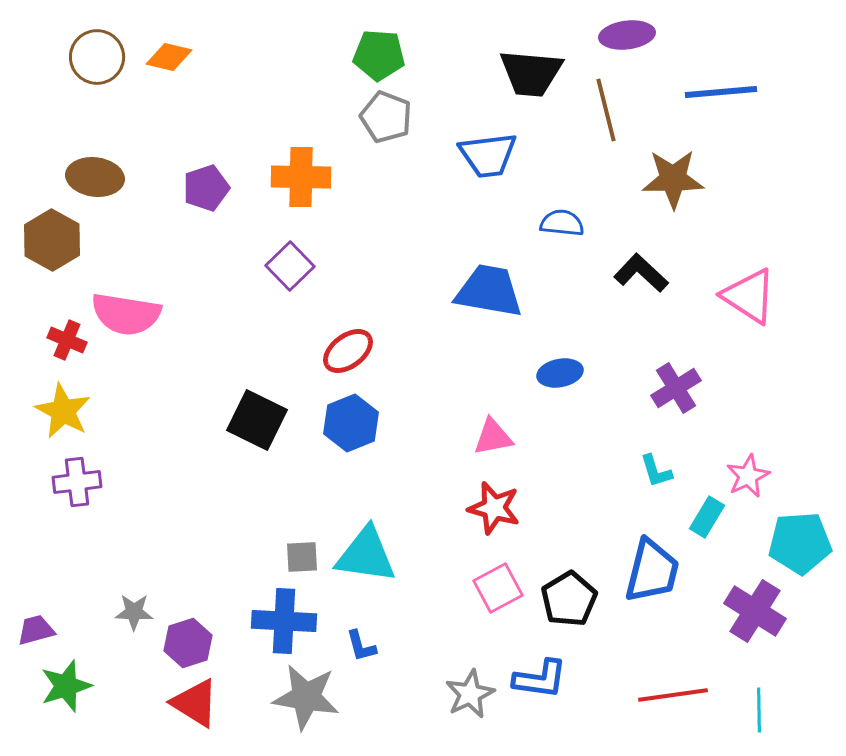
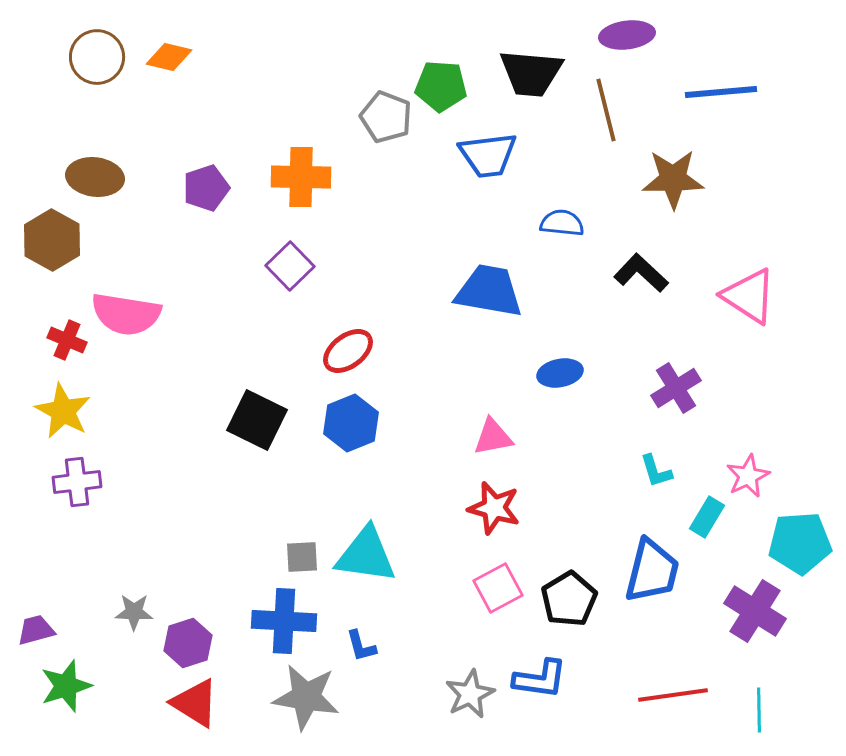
green pentagon at (379, 55): moved 62 px right, 31 px down
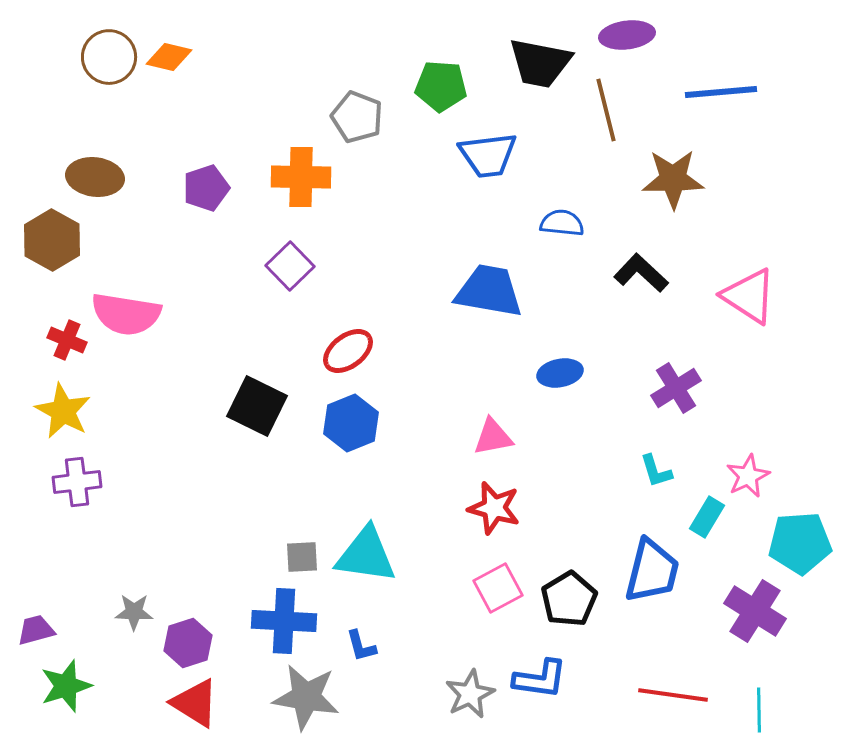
brown circle at (97, 57): moved 12 px right
black trapezoid at (531, 73): moved 9 px right, 10 px up; rotated 6 degrees clockwise
gray pentagon at (386, 117): moved 29 px left
black square at (257, 420): moved 14 px up
red line at (673, 695): rotated 16 degrees clockwise
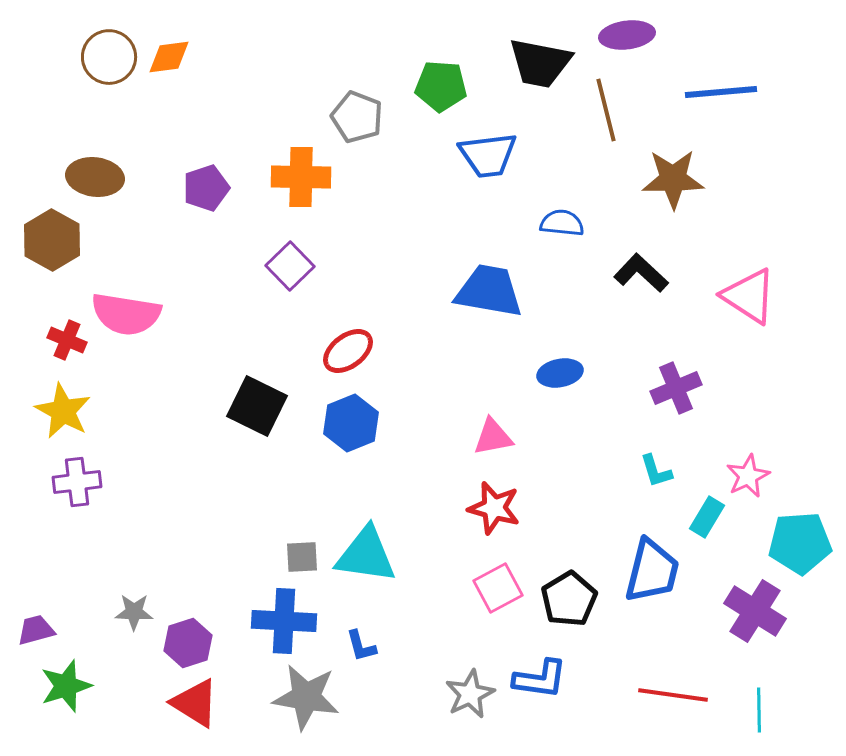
orange diamond at (169, 57): rotated 21 degrees counterclockwise
purple cross at (676, 388): rotated 9 degrees clockwise
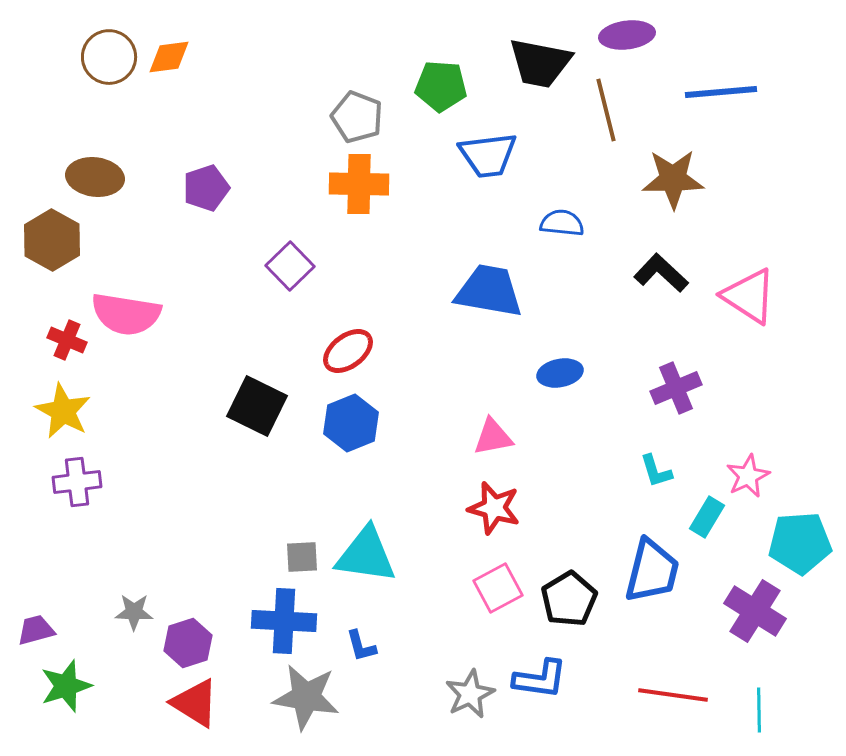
orange cross at (301, 177): moved 58 px right, 7 px down
black L-shape at (641, 273): moved 20 px right
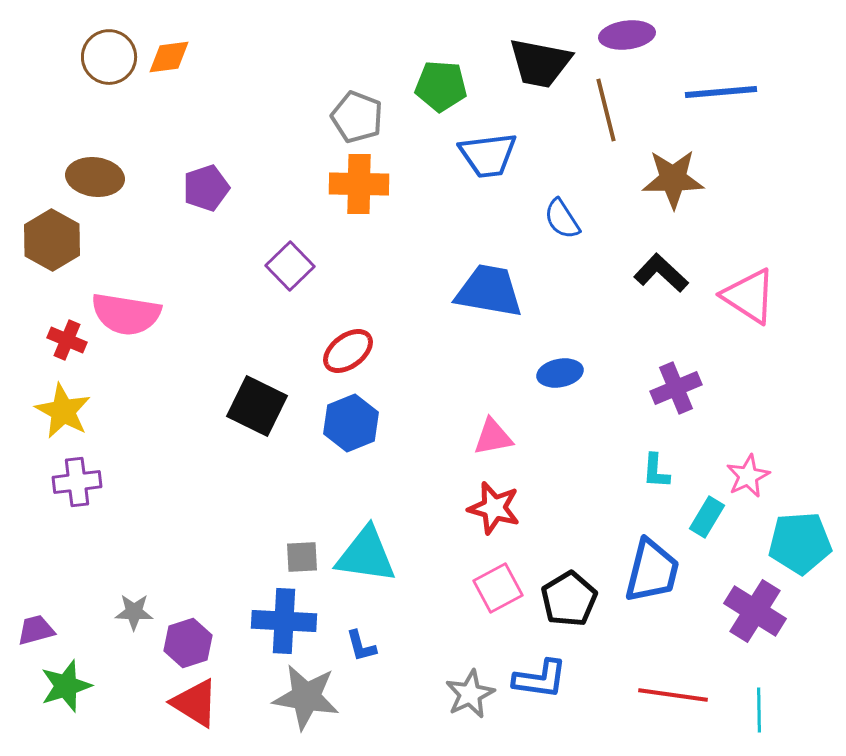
blue semicircle at (562, 223): moved 4 px up; rotated 129 degrees counterclockwise
cyan L-shape at (656, 471): rotated 21 degrees clockwise
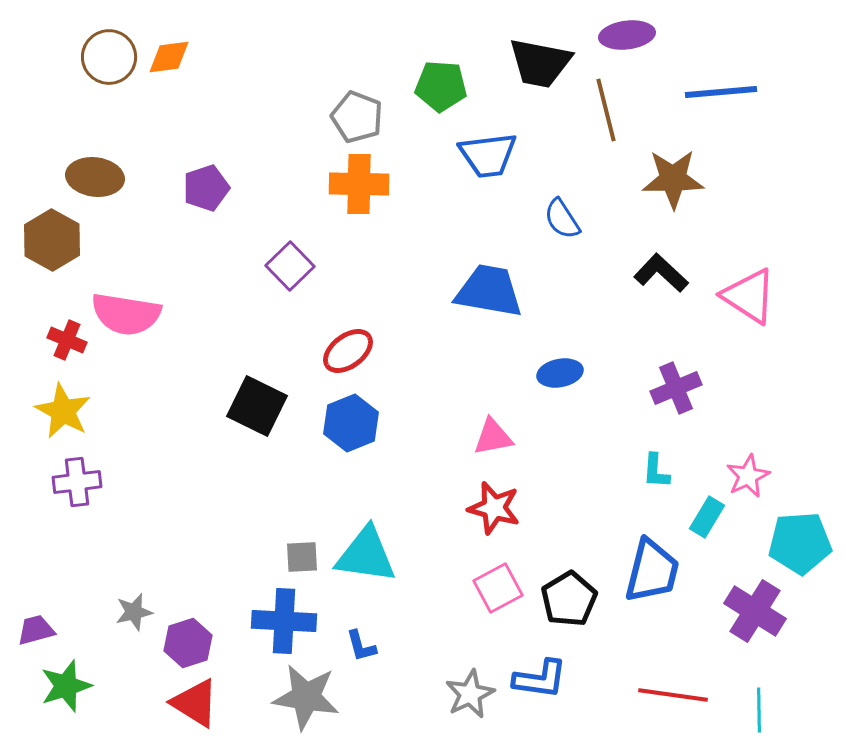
gray star at (134, 612): rotated 15 degrees counterclockwise
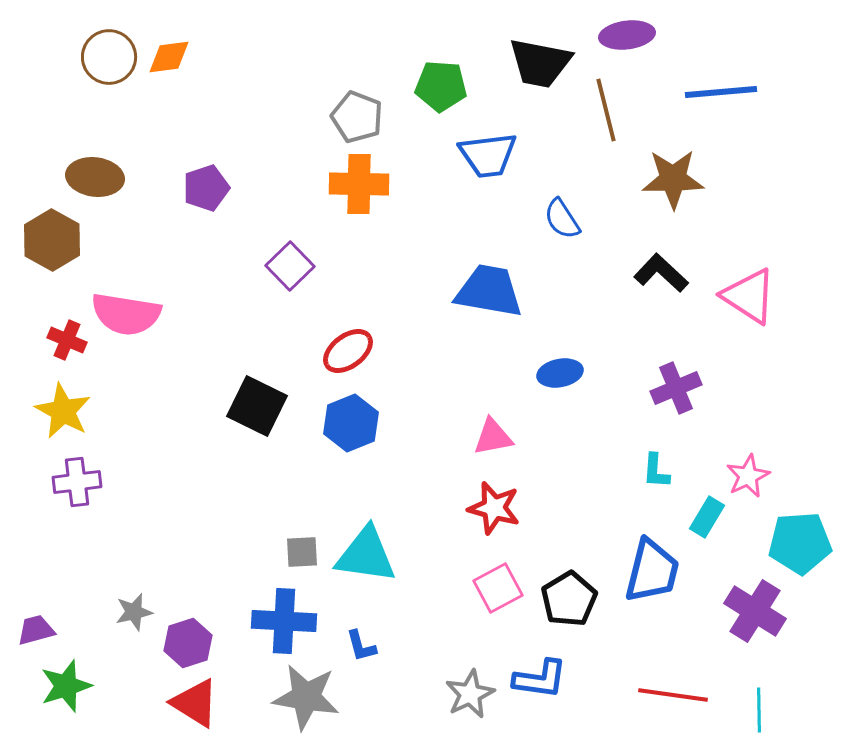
gray square at (302, 557): moved 5 px up
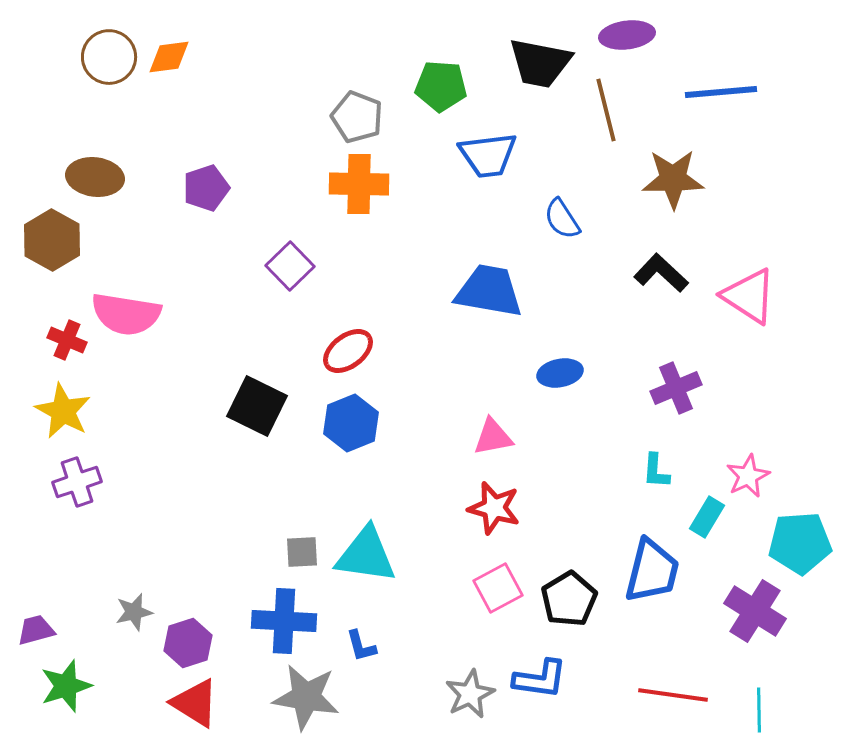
purple cross at (77, 482): rotated 12 degrees counterclockwise
